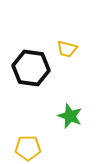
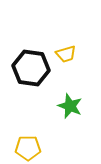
yellow trapezoid: moved 1 px left, 5 px down; rotated 30 degrees counterclockwise
green star: moved 10 px up
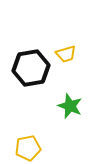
black hexagon: rotated 18 degrees counterclockwise
yellow pentagon: rotated 10 degrees counterclockwise
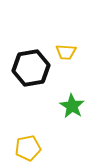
yellow trapezoid: moved 2 px up; rotated 20 degrees clockwise
green star: moved 2 px right; rotated 10 degrees clockwise
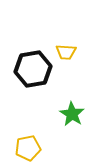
black hexagon: moved 2 px right, 1 px down
green star: moved 8 px down
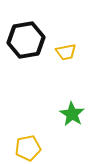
yellow trapezoid: rotated 15 degrees counterclockwise
black hexagon: moved 7 px left, 29 px up
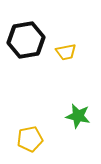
green star: moved 6 px right, 2 px down; rotated 20 degrees counterclockwise
yellow pentagon: moved 2 px right, 9 px up
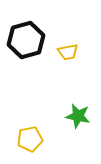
black hexagon: rotated 6 degrees counterclockwise
yellow trapezoid: moved 2 px right
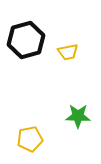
green star: rotated 10 degrees counterclockwise
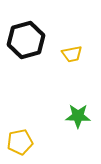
yellow trapezoid: moved 4 px right, 2 px down
yellow pentagon: moved 10 px left, 3 px down
